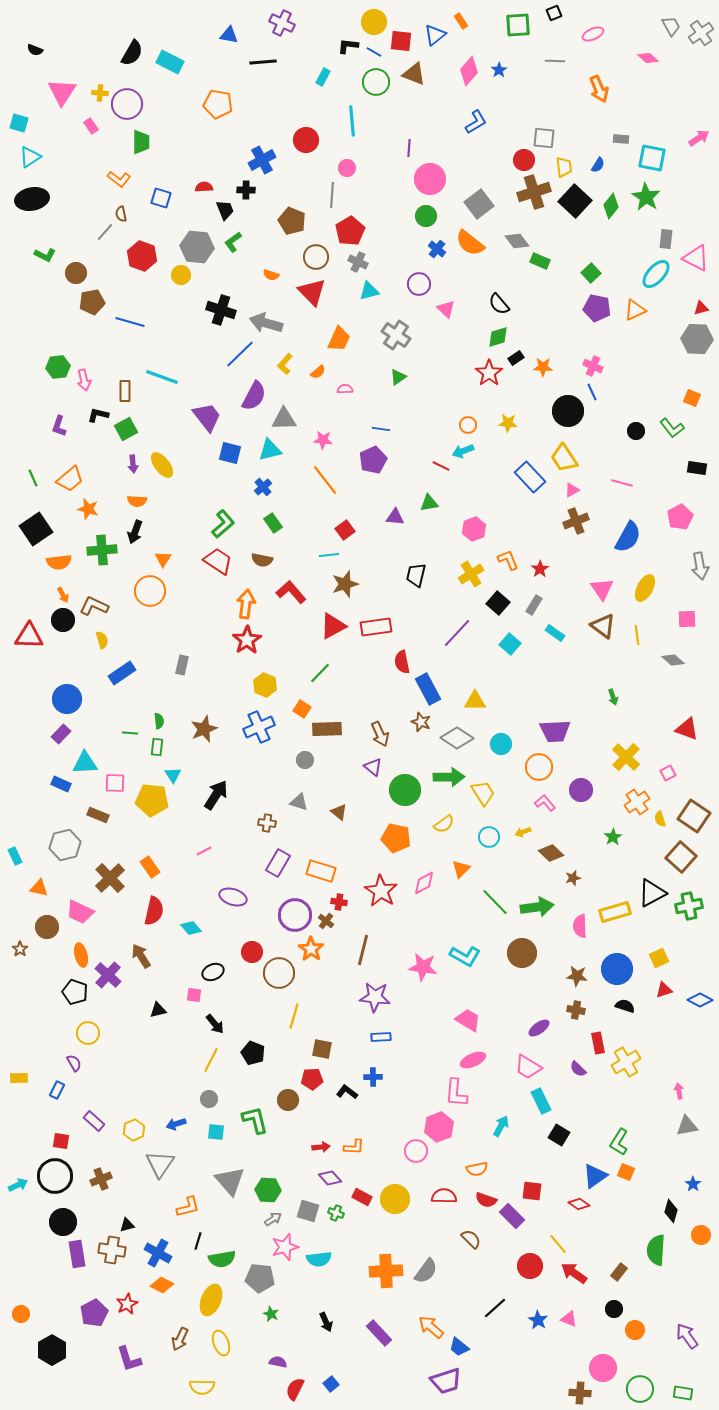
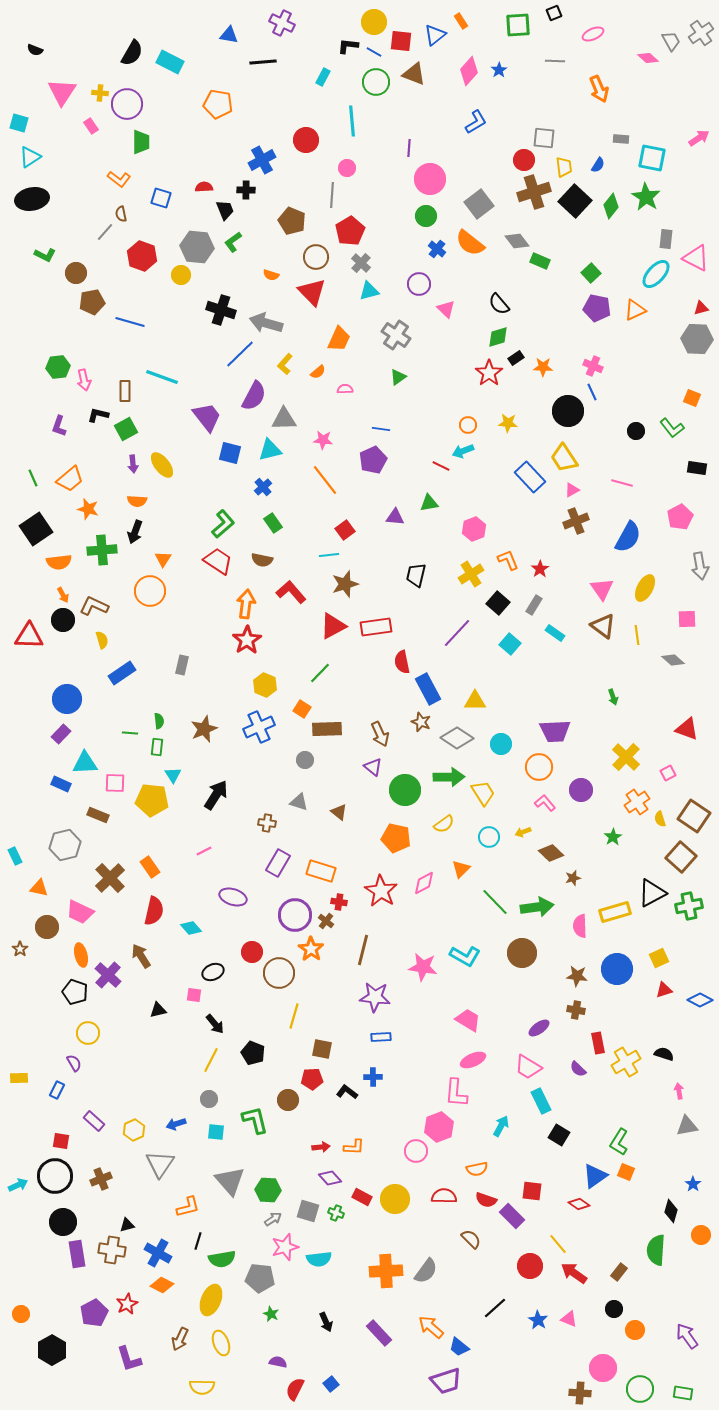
gray trapezoid at (671, 26): moved 15 px down
gray cross at (358, 262): moved 3 px right, 1 px down; rotated 18 degrees clockwise
black semicircle at (625, 1006): moved 39 px right, 48 px down
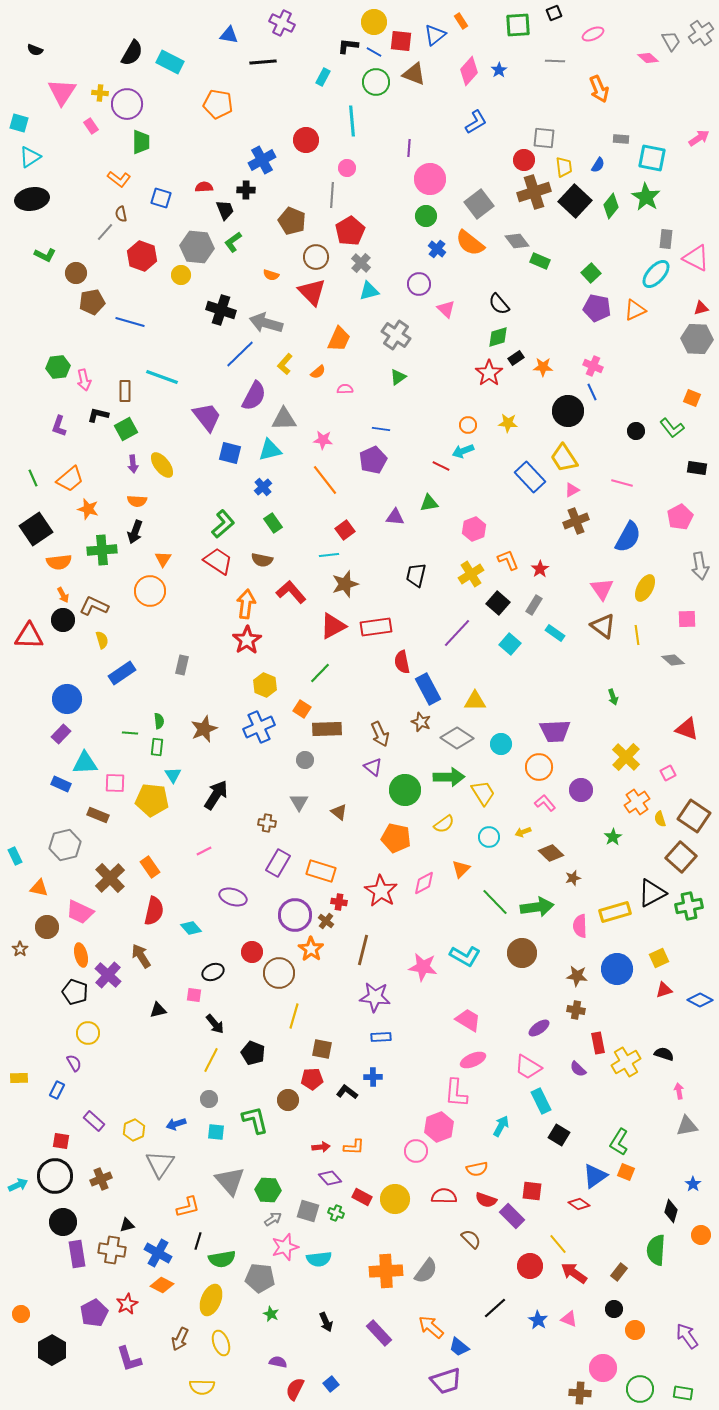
gray triangle at (299, 802): rotated 42 degrees clockwise
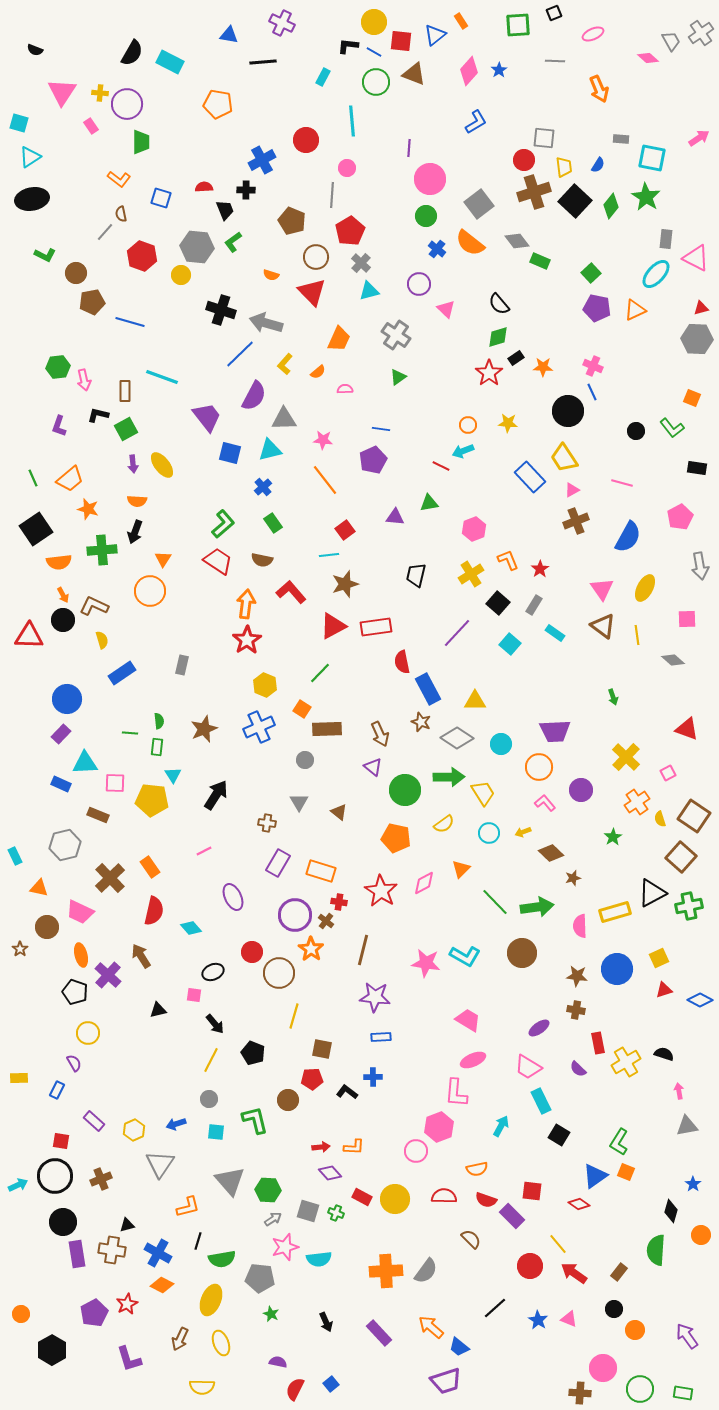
cyan circle at (489, 837): moved 4 px up
purple ellipse at (233, 897): rotated 48 degrees clockwise
pink star at (423, 967): moved 3 px right, 4 px up
purple diamond at (330, 1178): moved 5 px up
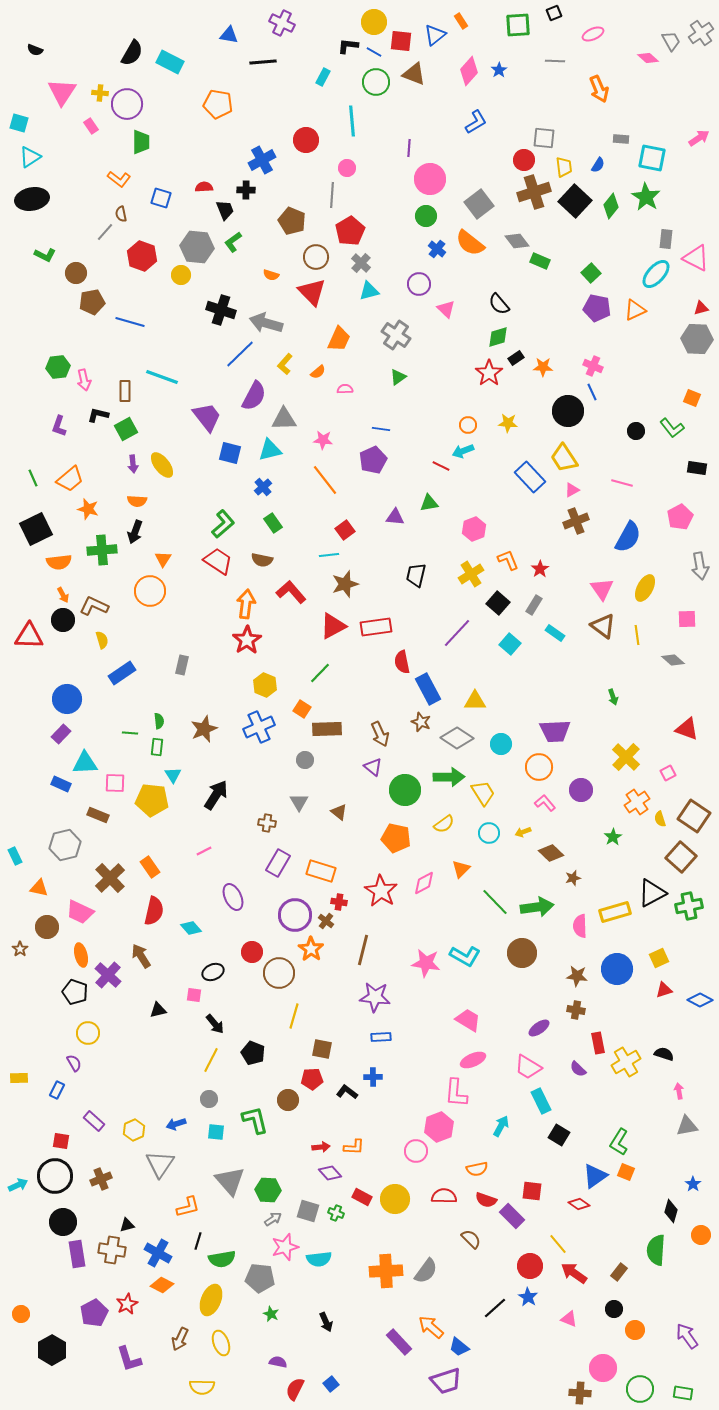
black square at (36, 529): rotated 8 degrees clockwise
blue star at (538, 1320): moved 10 px left, 23 px up
purple rectangle at (379, 1333): moved 20 px right, 9 px down
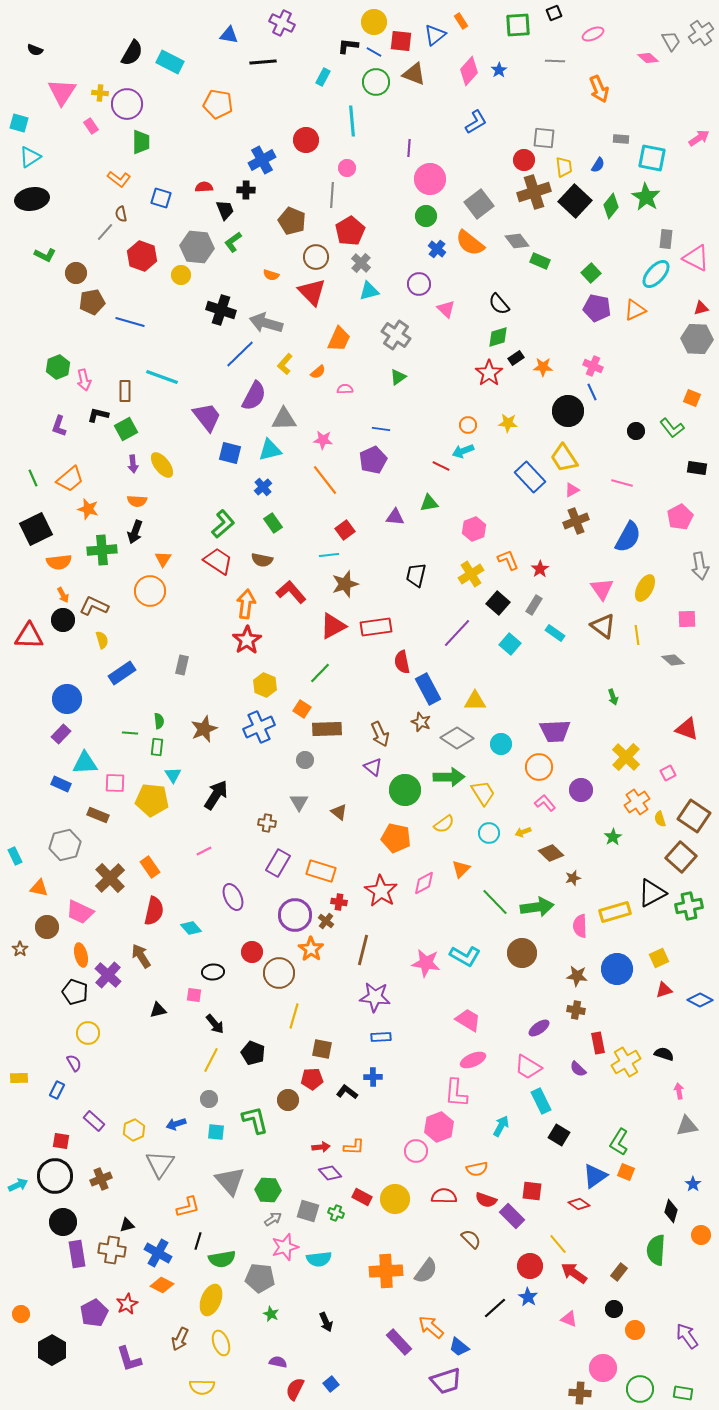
green hexagon at (58, 367): rotated 15 degrees counterclockwise
black ellipse at (213, 972): rotated 20 degrees clockwise
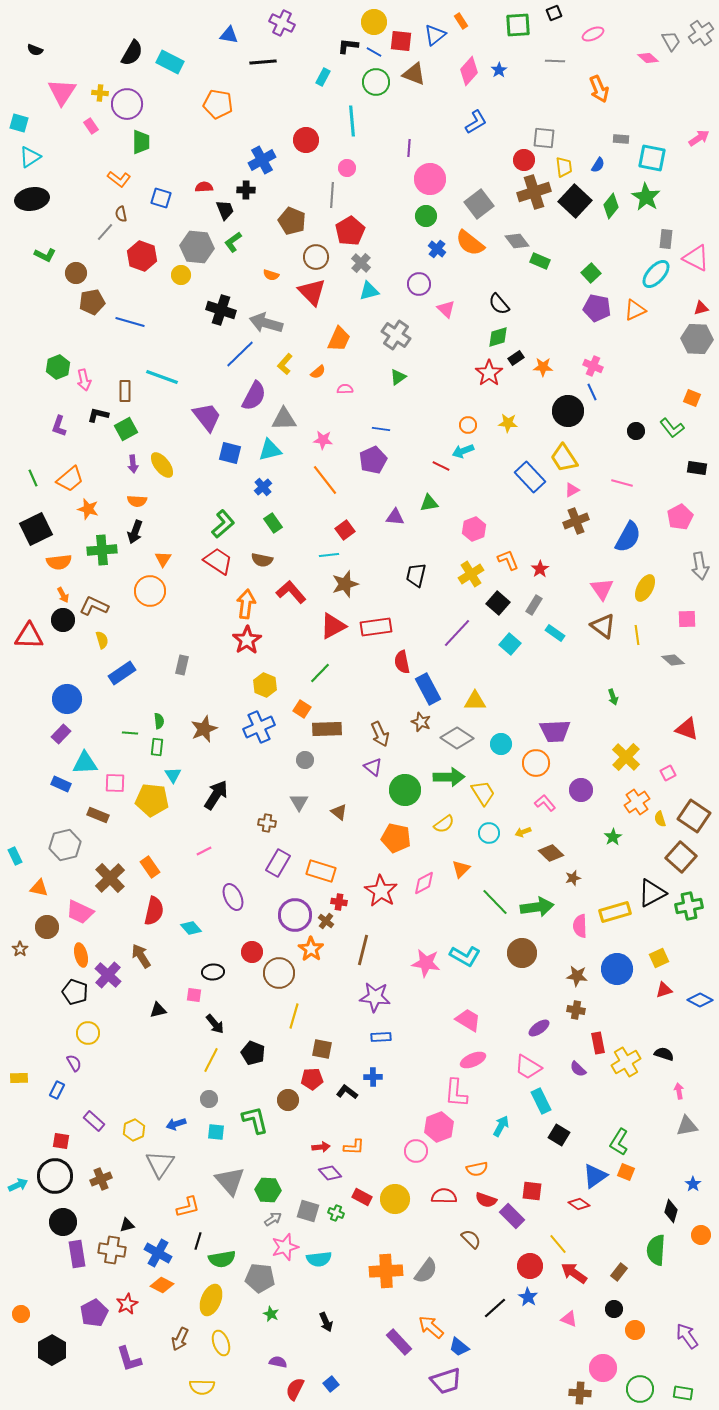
orange circle at (539, 767): moved 3 px left, 4 px up
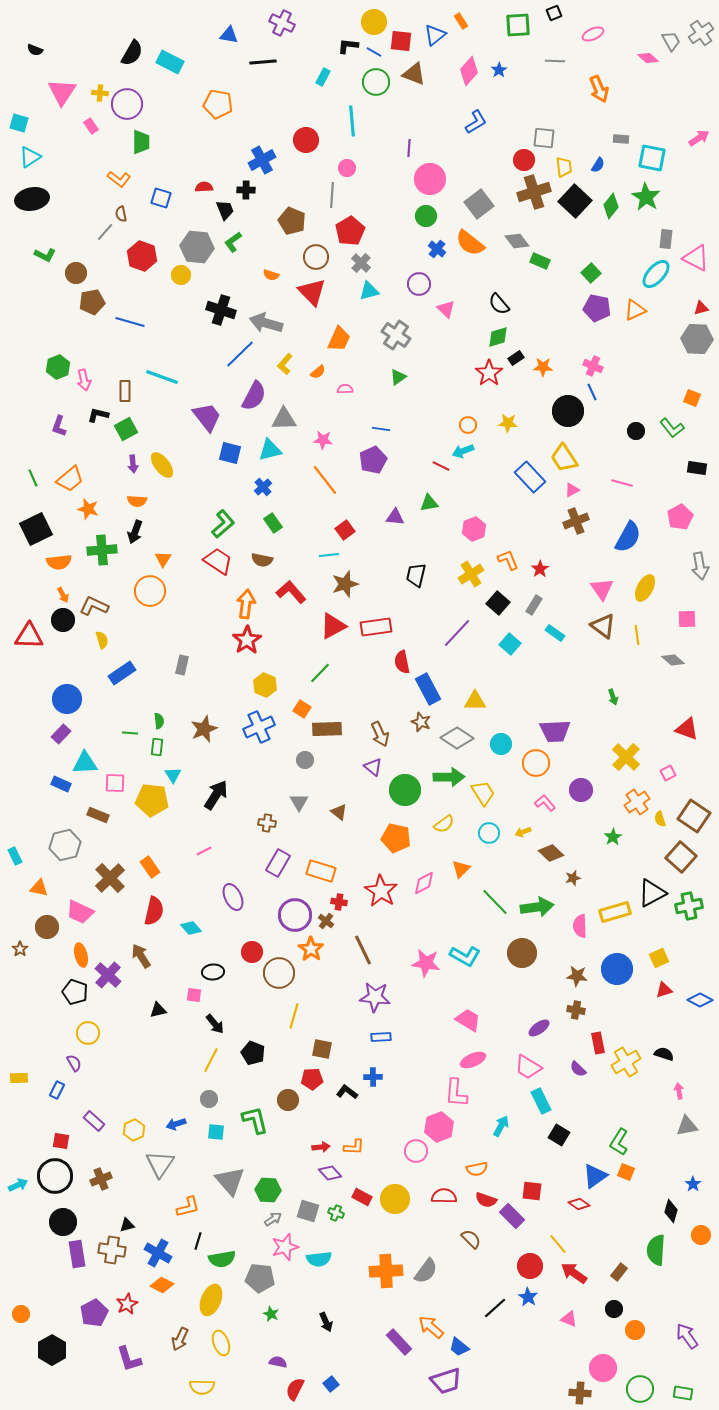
brown line at (363, 950): rotated 40 degrees counterclockwise
